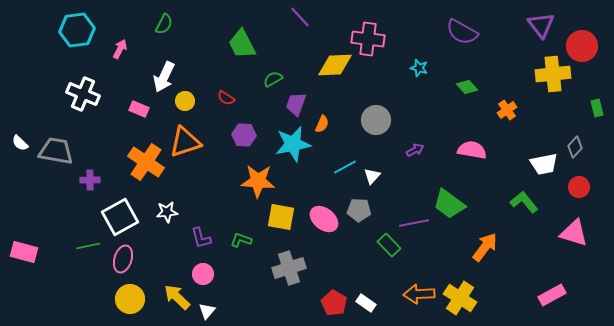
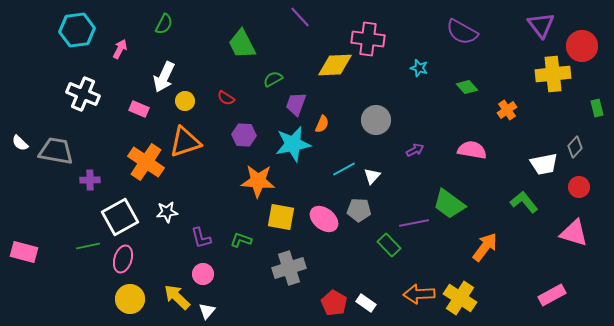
cyan line at (345, 167): moved 1 px left, 2 px down
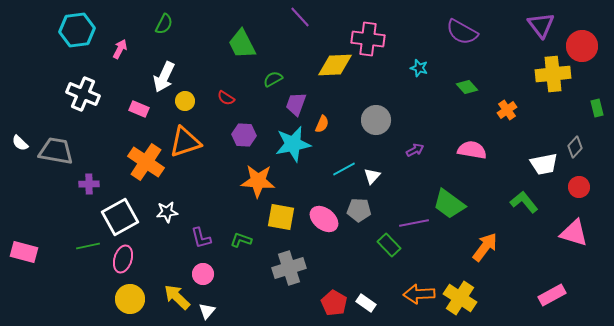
purple cross at (90, 180): moved 1 px left, 4 px down
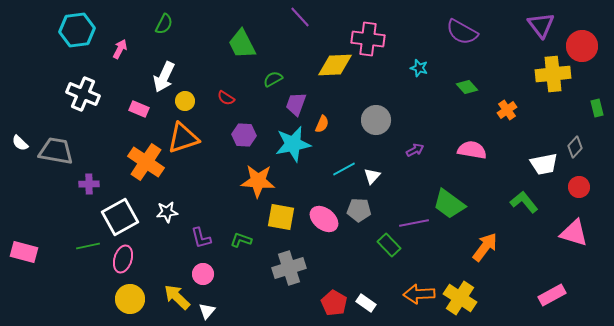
orange triangle at (185, 142): moved 2 px left, 4 px up
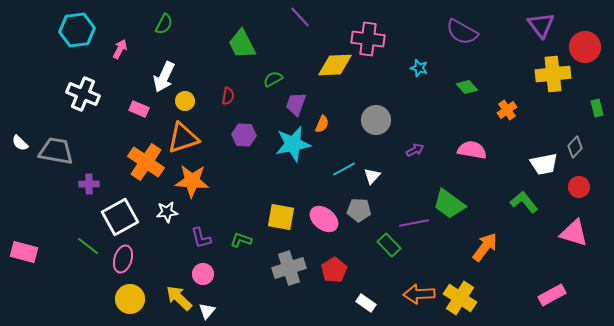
red circle at (582, 46): moved 3 px right, 1 px down
red semicircle at (226, 98): moved 2 px right, 2 px up; rotated 114 degrees counterclockwise
orange star at (258, 181): moved 66 px left
green line at (88, 246): rotated 50 degrees clockwise
yellow arrow at (177, 297): moved 2 px right, 1 px down
red pentagon at (334, 303): moved 33 px up; rotated 10 degrees clockwise
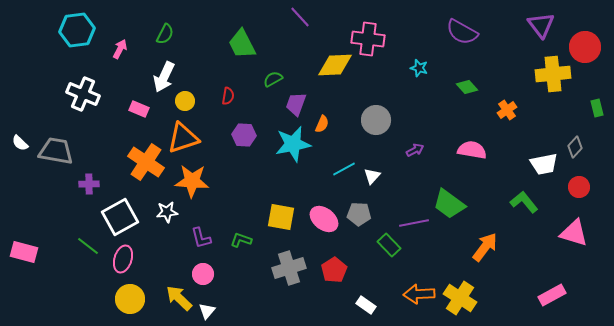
green semicircle at (164, 24): moved 1 px right, 10 px down
gray pentagon at (359, 210): moved 4 px down
white rectangle at (366, 303): moved 2 px down
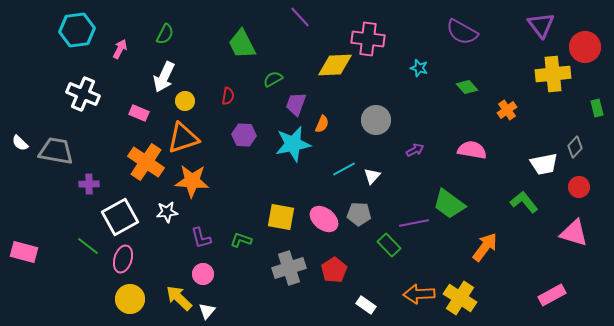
pink rectangle at (139, 109): moved 4 px down
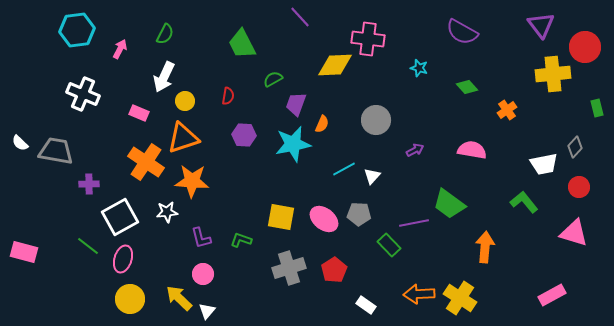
orange arrow at (485, 247): rotated 32 degrees counterclockwise
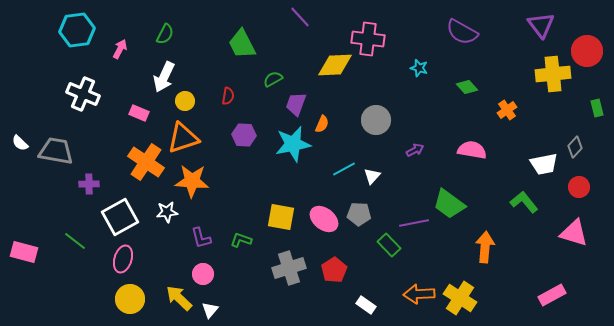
red circle at (585, 47): moved 2 px right, 4 px down
green line at (88, 246): moved 13 px left, 5 px up
white triangle at (207, 311): moved 3 px right, 1 px up
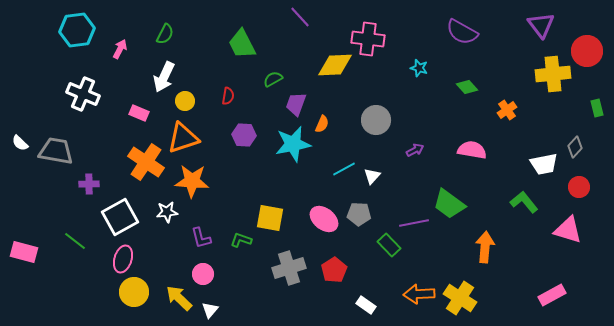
yellow square at (281, 217): moved 11 px left, 1 px down
pink triangle at (574, 233): moved 6 px left, 3 px up
yellow circle at (130, 299): moved 4 px right, 7 px up
